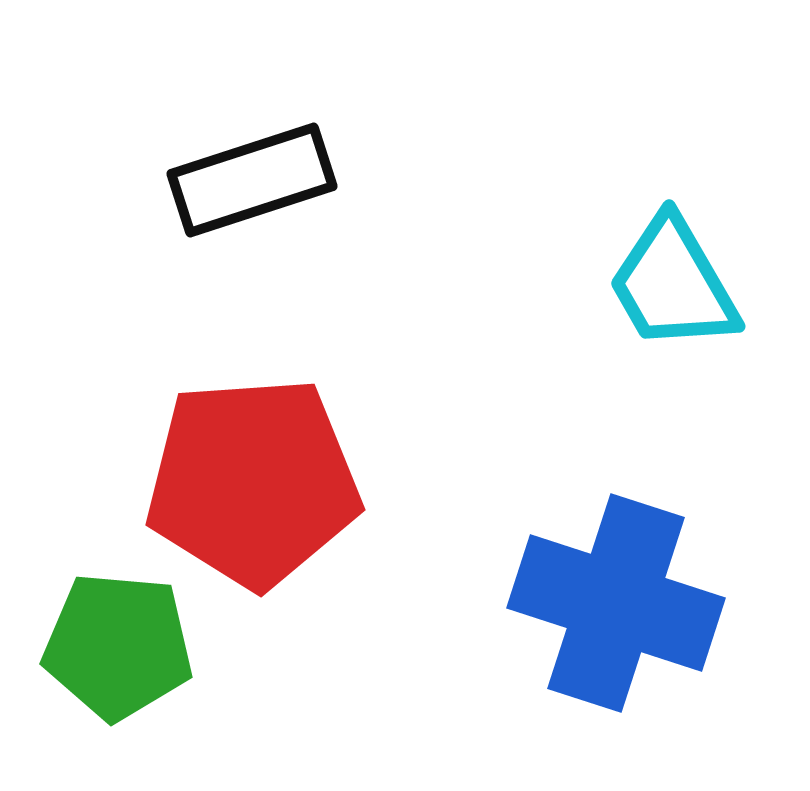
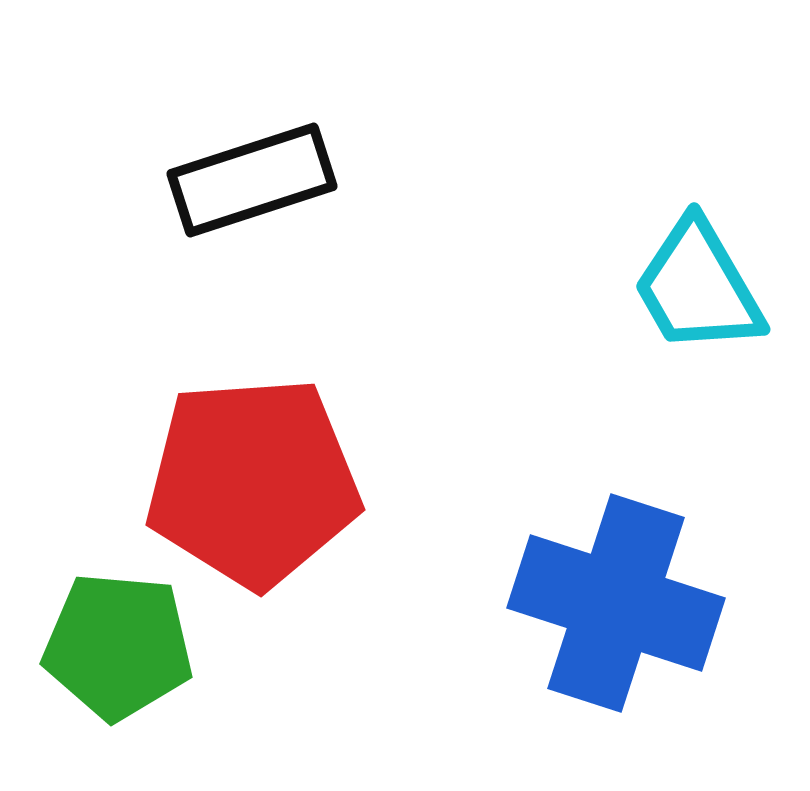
cyan trapezoid: moved 25 px right, 3 px down
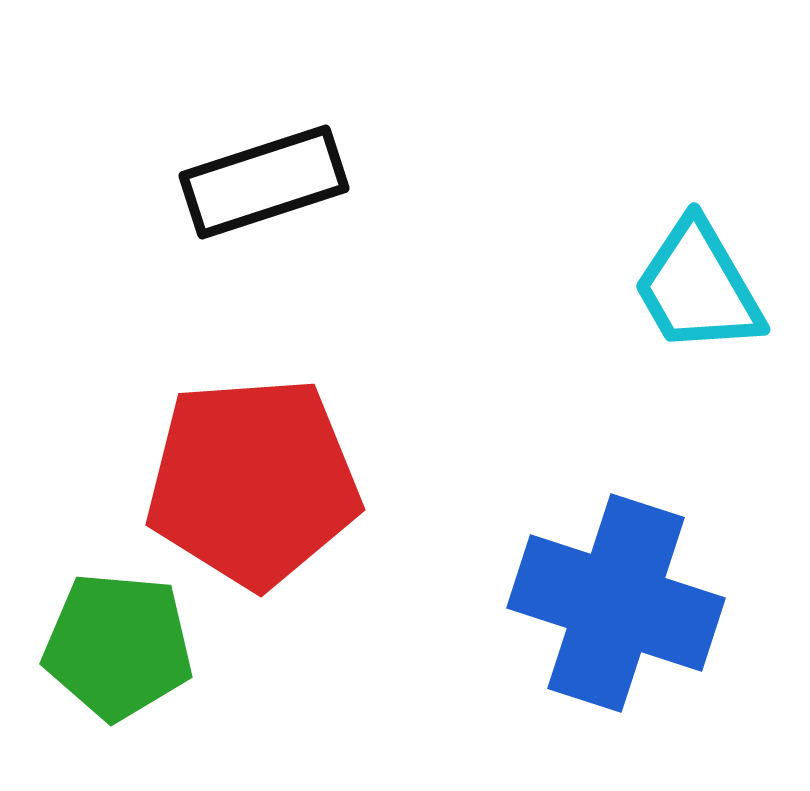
black rectangle: moved 12 px right, 2 px down
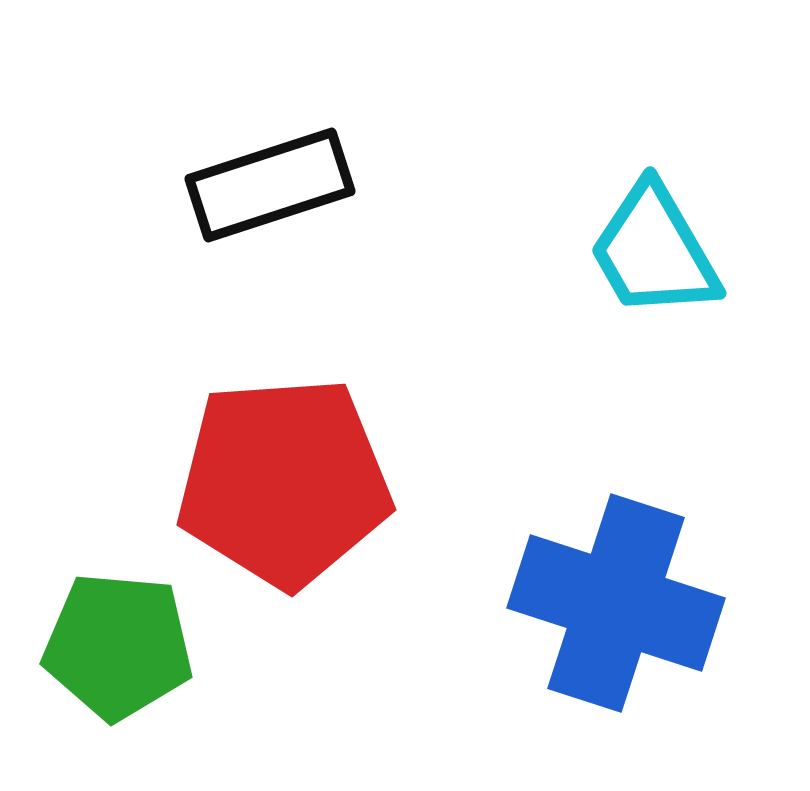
black rectangle: moved 6 px right, 3 px down
cyan trapezoid: moved 44 px left, 36 px up
red pentagon: moved 31 px right
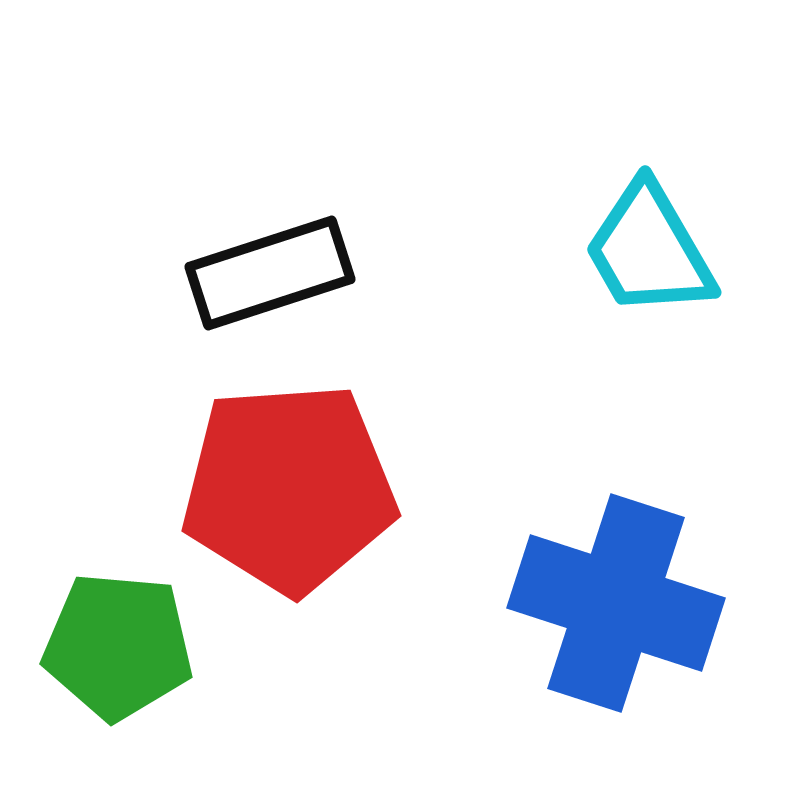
black rectangle: moved 88 px down
cyan trapezoid: moved 5 px left, 1 px up
red pentagon: moved 5 px right, 6 px down
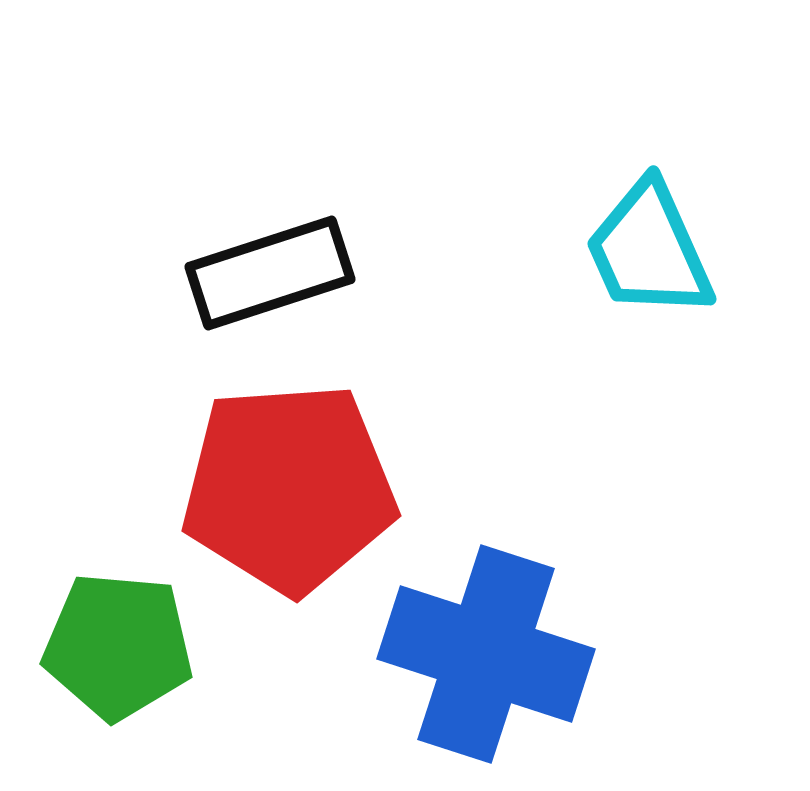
cyan trapezoid: rotated 6 degrees clockwise
blue cross: moved 130 px left, 51 px down
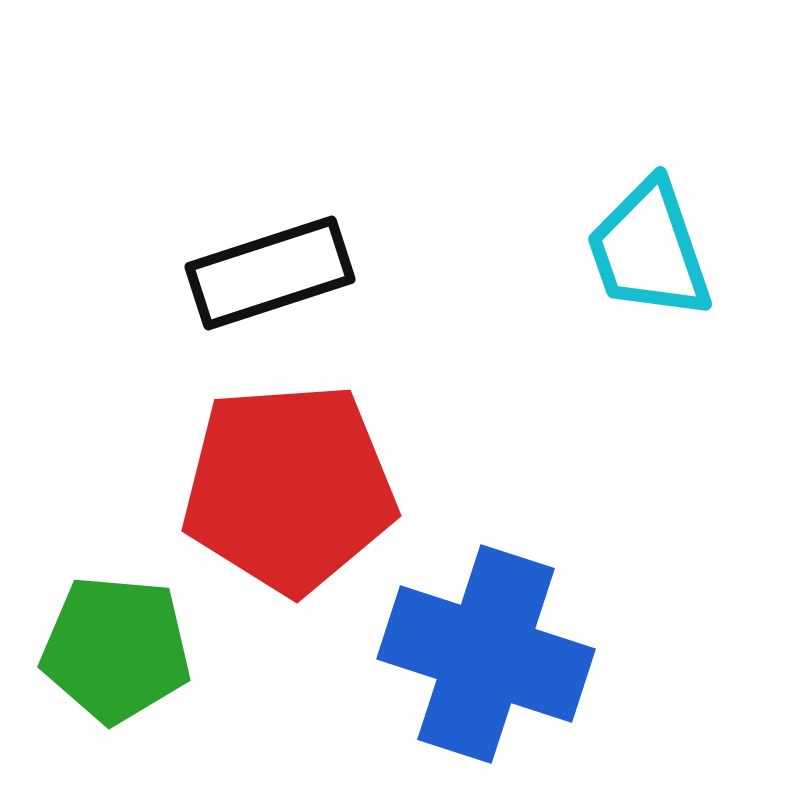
cyan trapezoid: rotated 5 degrees clockwise
green pentagon: moved 2 px left, 3 px down
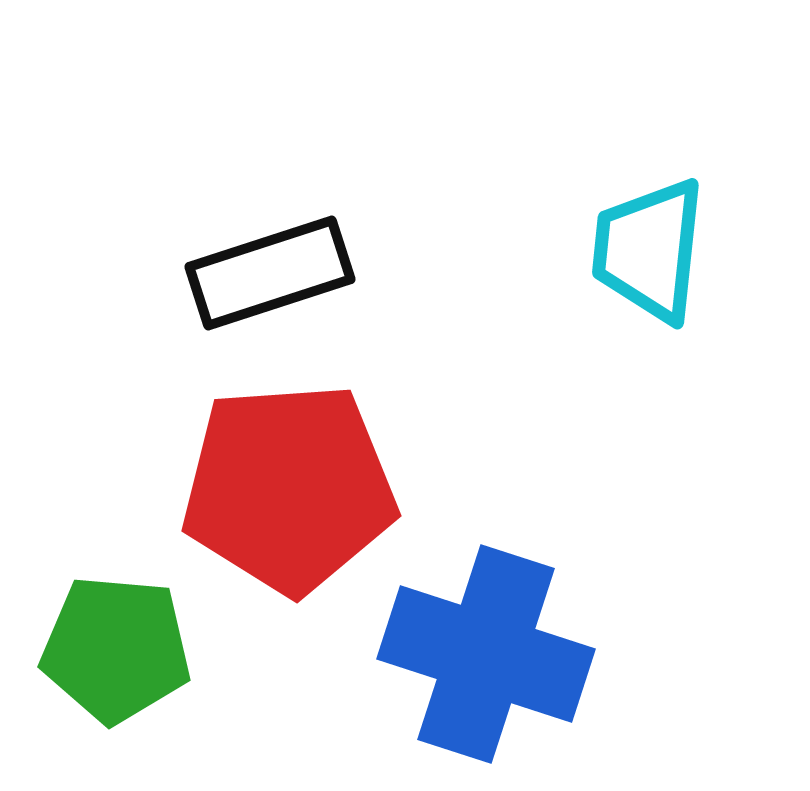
cyan trapezoid: rotated 25 degrees clockwise
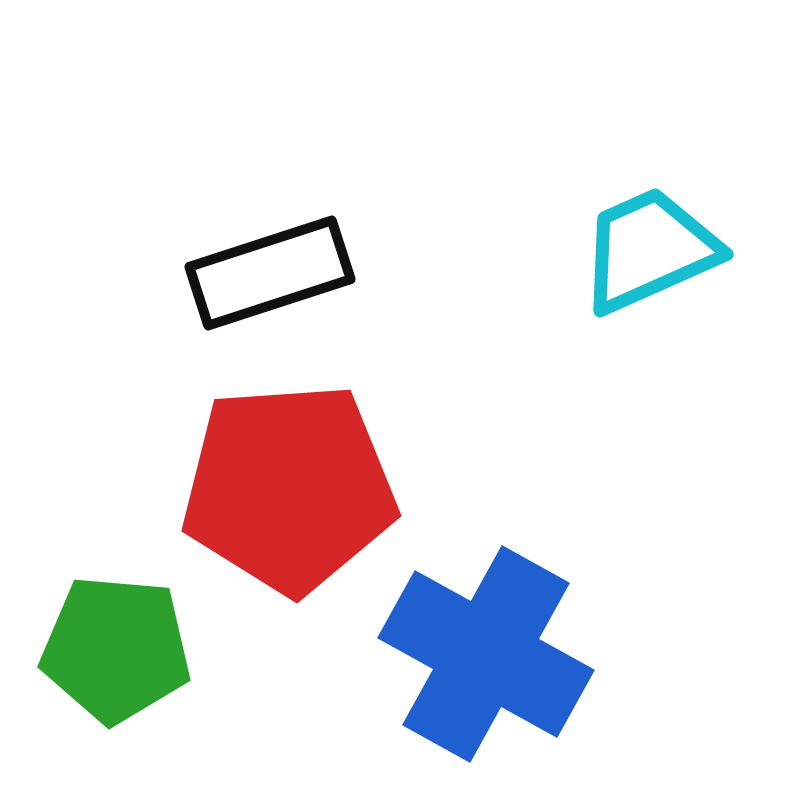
cyan trapezoid: rotated 60 degrees clockwise
blue cross: rotated 11 degrees clockwise
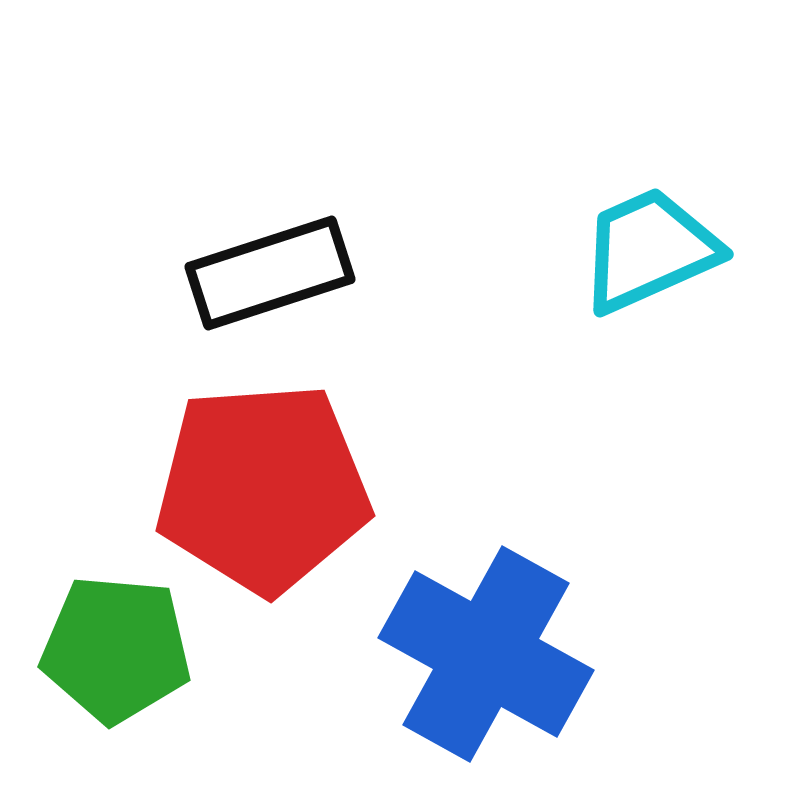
red pentagon: moved 26 px left
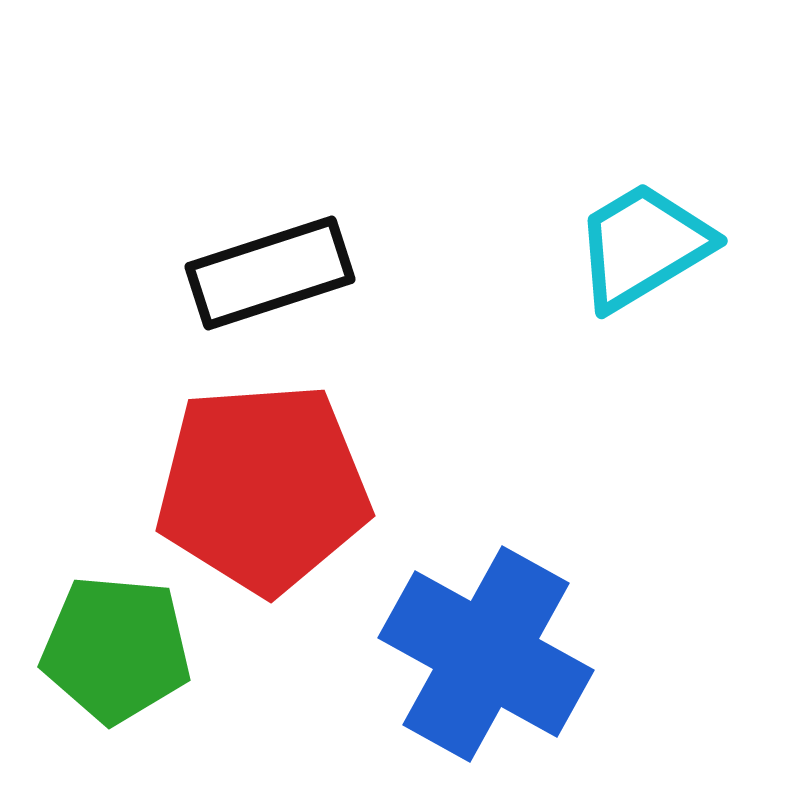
cyan trapezoid: moved 6 px left, 4 px up; rotated 7 degrees counterclockwise
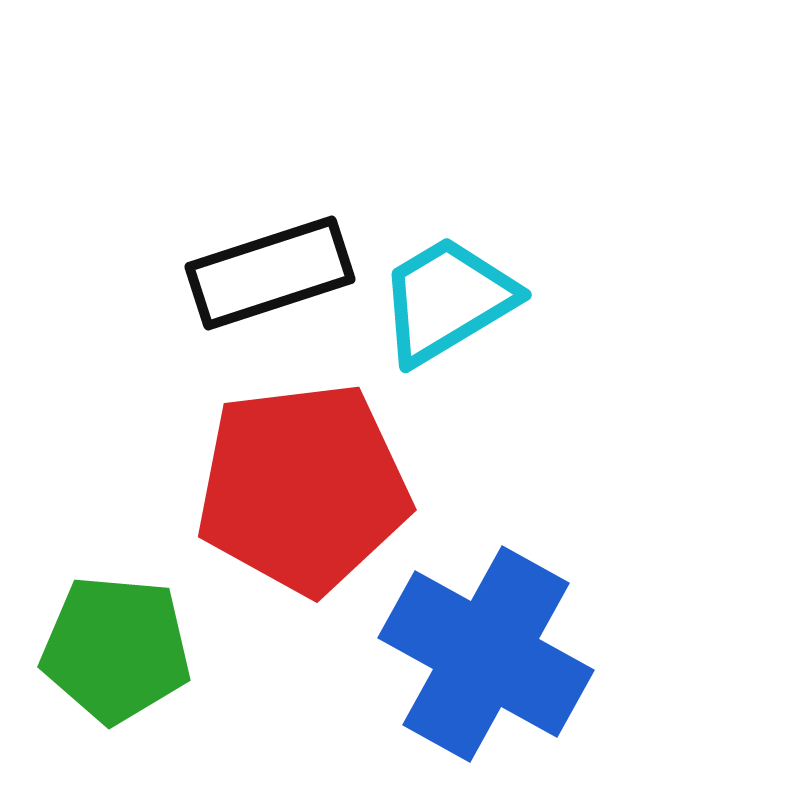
cyan trapezoid: moved 196 px left, 54 px down
red pentagon: moved 40 px right; rotated 3 degrees counterclockwise
